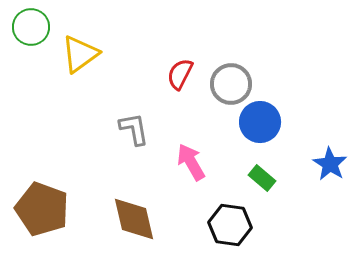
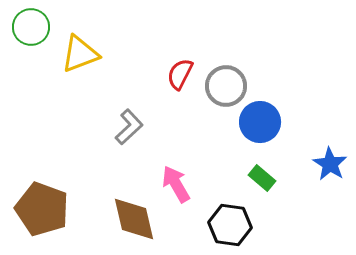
yellow triangle: rotated 15 degrees clockwise
gray circle: moved 5 px left, 2 px down
gray L-shape: moved 5 px left, 2 px up; rotated 57 degrees clockwise
pink arrow: moved 15 px left, 22 px down
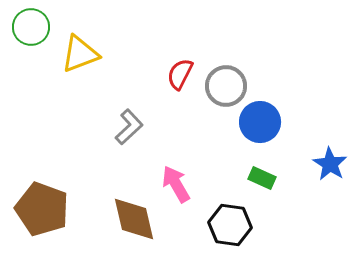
green rectangle: rotated 16 degrees counterclockwise
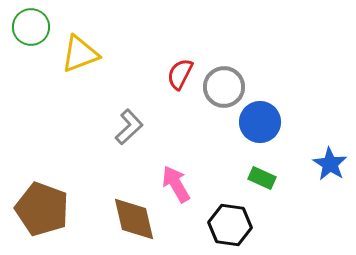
gray circle: moved 2 px left, 1 px down
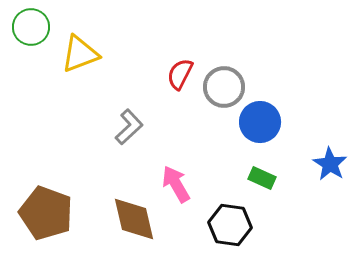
brown pentagon: moved 4 px right, 4 px down
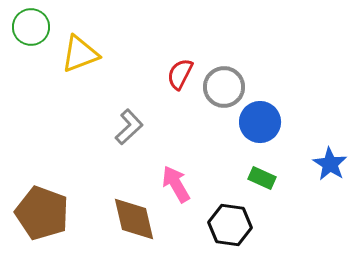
brown pentagon: moved 4 px left
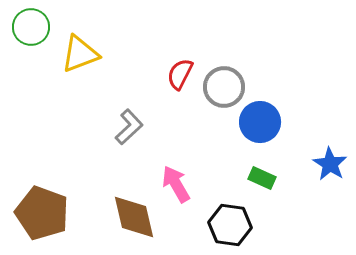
brown diamond: moved 2 px up
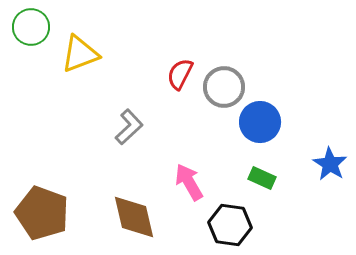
pink arrow: moved 13 px right, 2 px up
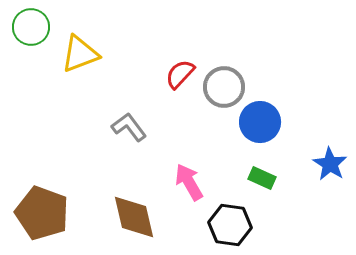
red semicircle: rotated 16 degrees clockwise
gray L-shape: rotated 84 degrees counterclockwise
